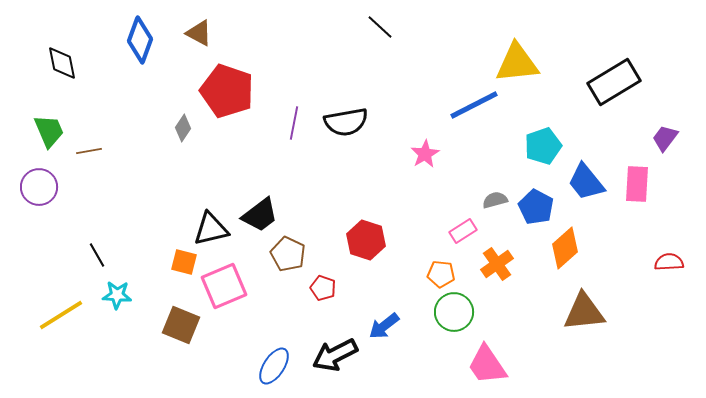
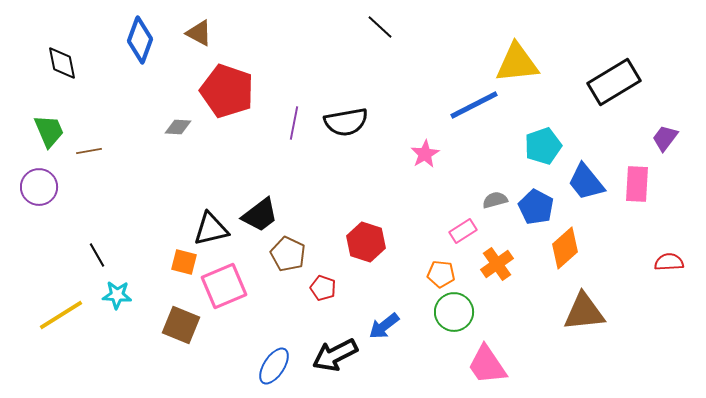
gray diamond at (183, 128): moved 5 px left, 1 px up; rotated 60 degrees clockwise
red hexagon at (366, 240): moved 2 px down
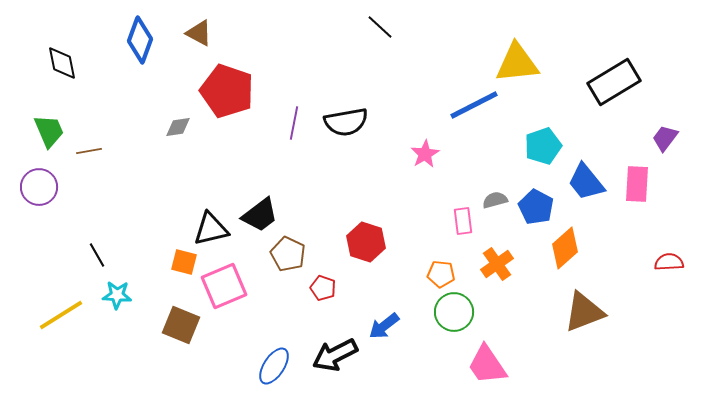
gray diamond at (178, 127): rotated 12 degrees counterclockwise
pink rectangle at (463, 231): moved 10 px up; rotated 64 degrees counterclockwise
brown triangle at (584, 312): rotated 15 degrees counterclockwise
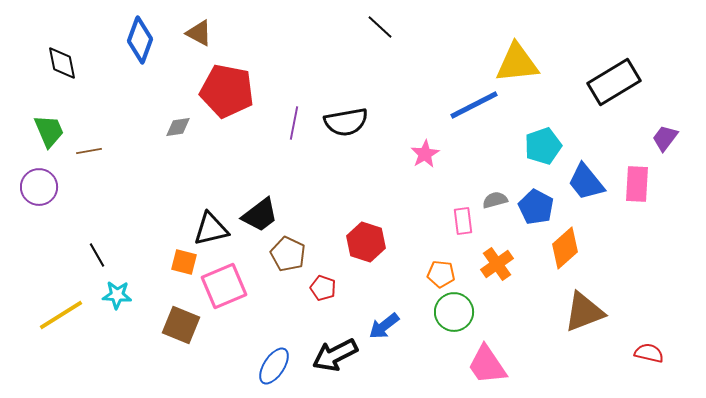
red pentagon at (227, 91): rotated 8 degrees counterclockwise
red semicircle at (669, 262): moved 20 px left, 91 px down; rotated 16 degrees clockwise
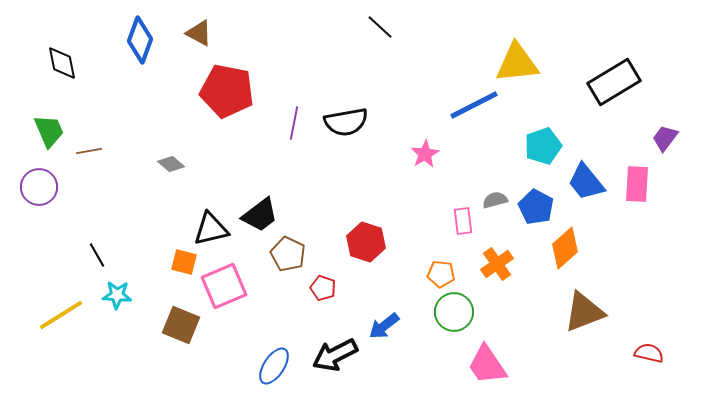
gray diamond at (178, 127): moved 7 px left, 37 px down; rotated 48 degrees clockwise
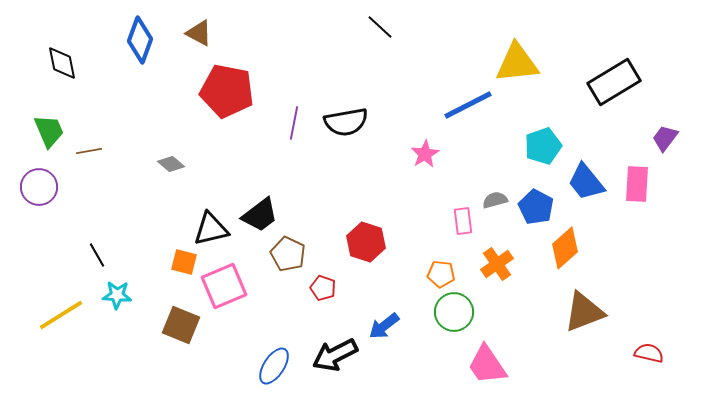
blue line at (474, 105): moved 6 px left
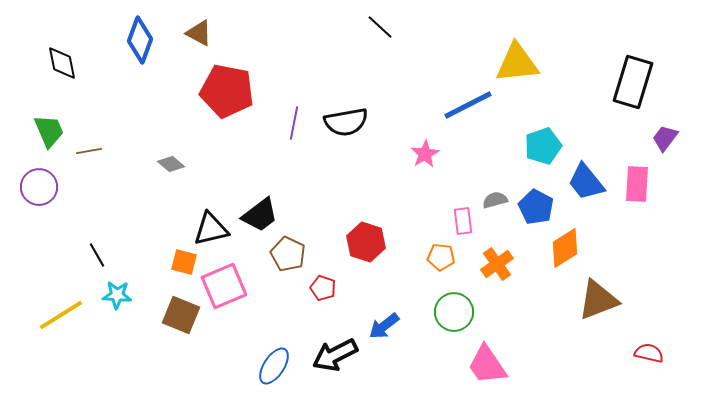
black rectangle at (614, 82): moved 19 px right; rotated 42 degrees counterclockwise
orange diamond at (565, 248): rotated 9 degrees clockwise
orange pentagon at (441, 274): moved 17 px up
brown triangle at (584, 312): moved 14 px right, 12 px up
brown square at (181, 325): moved 10 px up
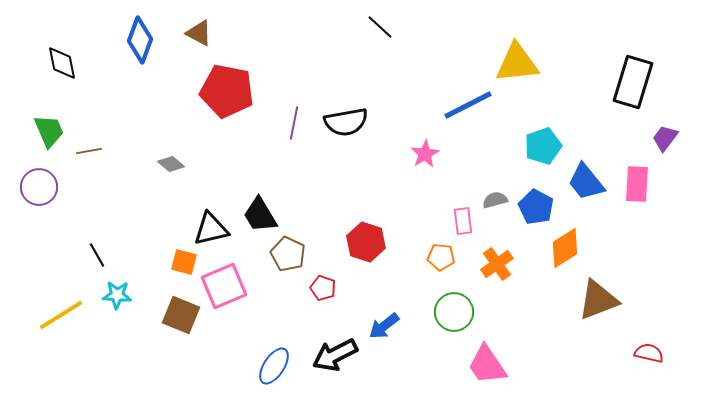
black trapezoid at (260, 215): rotated 96 degrees clockwise
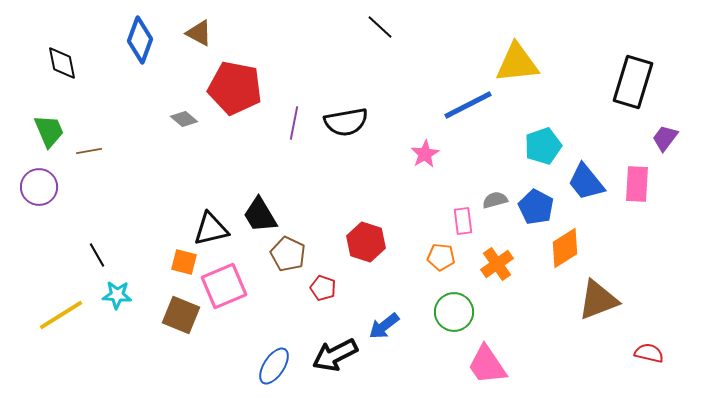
red pentagon at (227, 91): moved 8 px right, 3 px up
gray diamond at (171, 164): moved 13 px right, 45 px up
